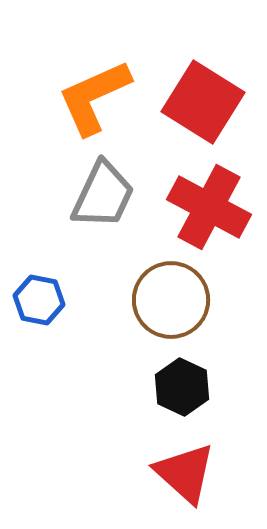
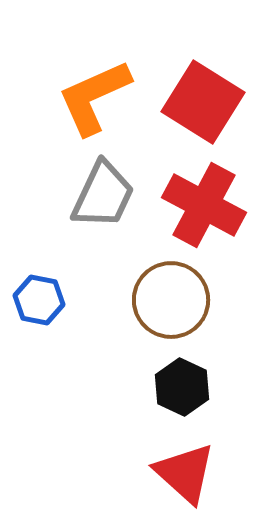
red cross: moved 5 px left, 2 px up
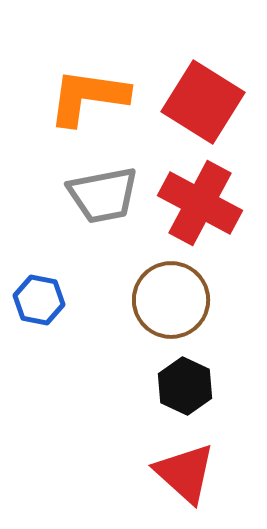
orange L-shape: moved 6 px left; rotated 32 degrees clockwise
gray trapezoid: rotated 54 degrees clockwise
red cross: moved 4 px left, 2 px up
black hexagon: moved 3 px right, 1 px up
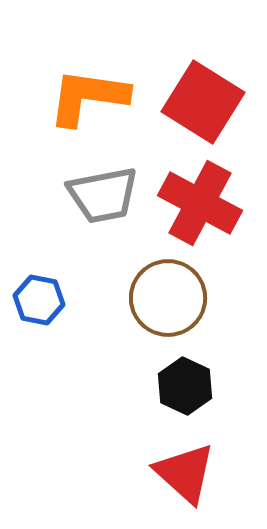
brown circle: moved 3 px left, 2 px up
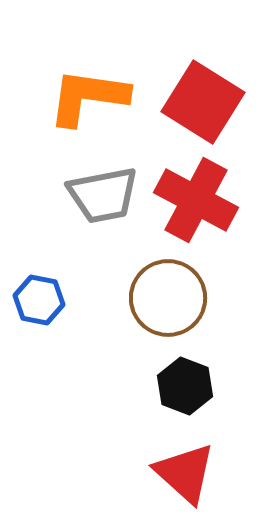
red cross: moved 4 px left, 3 px up
black hexagon: rotated 4 degrees counterclockwise
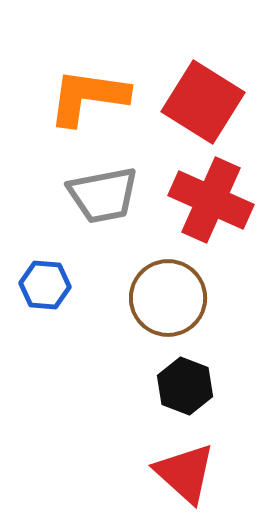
red cross: moved 15 px right; rotated 4 degrees counterclockwise
blue hexagon: moved 6 px right, 15 px up; rotated 6 degrees counterclockwise
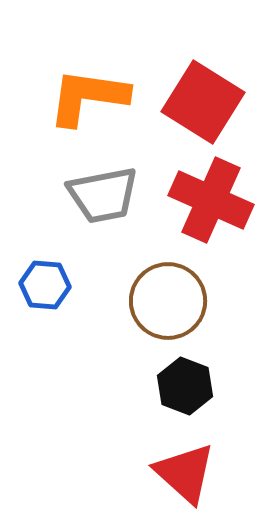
brown circle: moved 3 px down
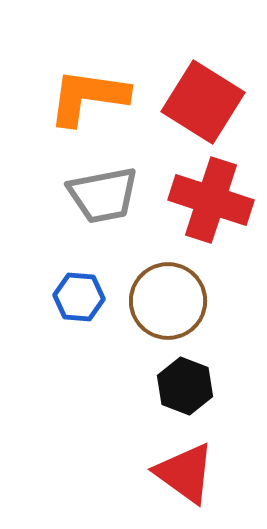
red cross: rotated 6 degrees counterclockwise
blue hexagon: moved 34 px right, 12 px down
red triangle: rotated 6 degrees counterclockwise
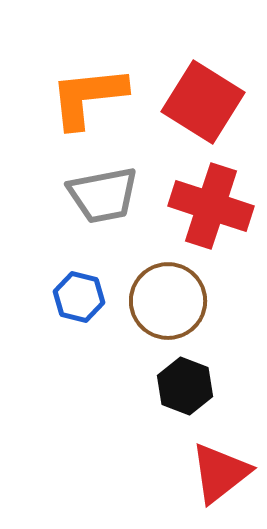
orange L-shape: rotated 14 degrees counterclockwise
red cross: moved 6 px down
blue hexagon: rotated 9 degrees clockwise
red triangle: moved 35 px right; rotated 46 degrees clockwise
